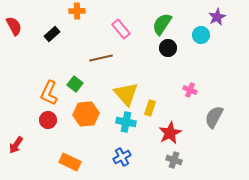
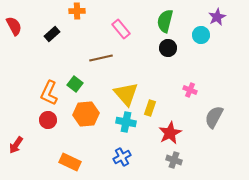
green semicircle: moved 3 px right, 3 px up; rotated 20 degrees counterclockwise
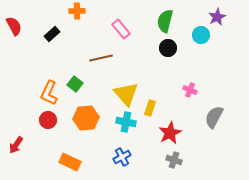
orange hexagon: moved 4 px down
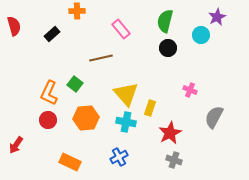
red semicircle: rotated 12 degrees clockwise
blue cross: moved 3 px left
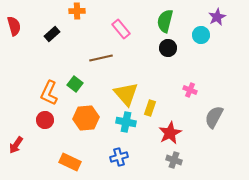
red circle: moved 3 px left
blue cross: rotated 12 degrees clockwise
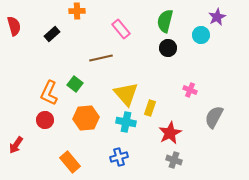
orange rectangle: rotated 25 degrees clockwise
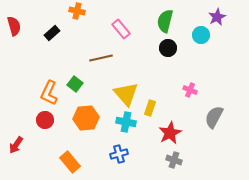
orange cross: rotated 14 degrees clockwise
black rectangle: moved 1 px up
blue cross: moved 3 px up
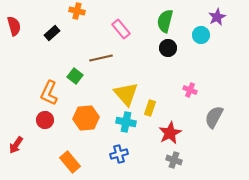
green square: moved 8 px up
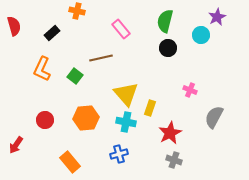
orange L-shape: moved 7 px left, 24 px up
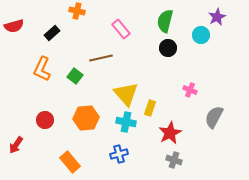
red semicircle: rotated 90 degrees clockwise
